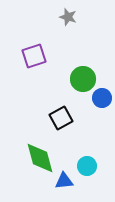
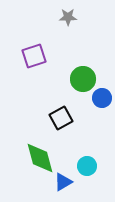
gray star: rotated 18 degrees counterclockwise
blue triangle: moved 1 px left, 1 px down; rotated 24 degrees counterclockwise
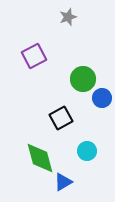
gray star: rotated 18 degrees counterclockwise
purple square: rotated 10 degrees counterclockwise
cyan circle: moved 15 px up
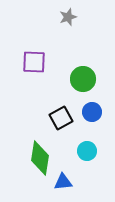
purple square: moved 6 px down; rotated 30 degrees clockwise
blue circle: moved 10 px left, 14 px down
green diamond: rotated 24 degrees clockwise
blue triangle: rotated 24 degrees clockwise
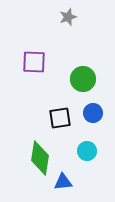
blue circle: moved 1 px right, 1 px down
black square: moved 1 px left; rotated 20 degrees clockwise
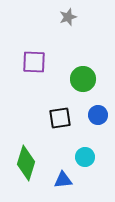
blue circle: moved 5 px right, 2 px down
cyan circle: moved 2 px left, 6 px down
green diamond: moved 14 px left, 5 px down; rotated 8 degrees clockwise
blue triangle: moved 2 px up
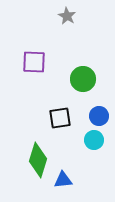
gray star: moved 1 px left, 1 px up; rotated 24 degrees counterclockwise
blue circle: moved 1 px right, 1 px down
cyan circle: moved 9 px right, 17 px up
green diamond: moved 12 px right, 3 px up
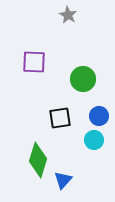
gray star: moved 1 px right, 1 px up
blue triangle: rotated 42 degrees counterclockwise
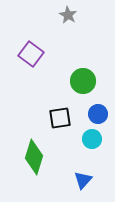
purple square: moved 3 px left, 8 px up; rotated 35 degrees clockwise
green circle: moved 2 px down
blue circle: moved 1 px left, 2 px up
cyan circle: moved 2 px left, 1 px up
green diamond: moved 4 px left, 3 px up
blue triangle: moved 20 px right
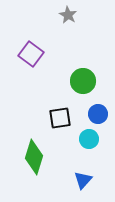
cyan circle: moved 3 px left
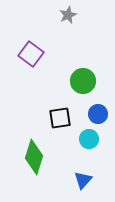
gray star: rotated 18 degrees clockwise
